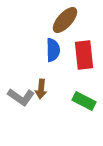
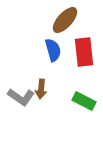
blue semicircle: rotated 15 degrees counterclockwise
red rectangle: moved 3 px up
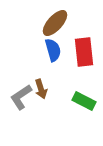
brown ellipse: moved 10 px left, 3 px down
brown arrow: rotated 24 degrees counterclockwise
gray L-shape: rotated 112 degrees clockwise
